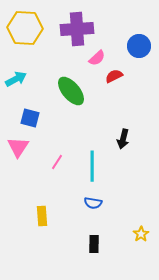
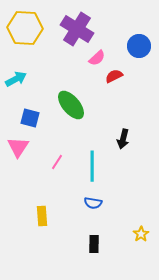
purple cross: rotated 36 degrees clockwise
green ellipse: moved 14 px down
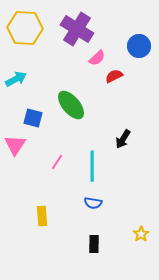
blue square: moved 3 px right
black arrow: rotated 18 degrees clockwise
pink triangle: moved 3 px left, 2 px up
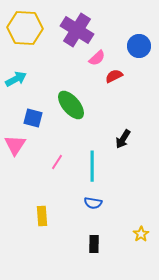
purple cross: moved 1 px down
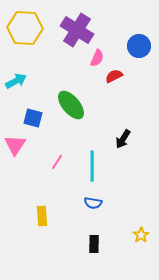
pink semicircle: rotated 24 degrees counterclockwise
cyan arrow: moved 2 px down
yellow star: moved 1 px down
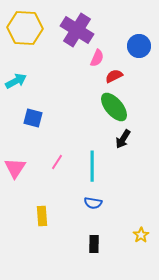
green ellipse: moved 43 px right, 2 px down
pink triangle: moved 23 px down
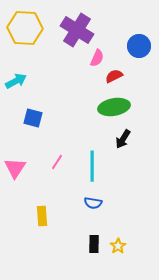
green ellipse: rotated 60 degrees counterclockwise
yellow star: moved 23 px left, 11 px down
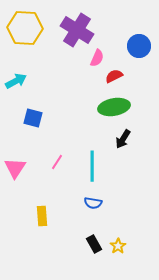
black rectangle: rotated 30 degrees counterclockwise
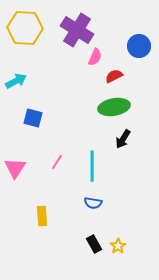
pink semicircle: moved 2 px left, 1 px up
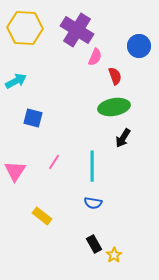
red semicircle: moved 1 px right; rotated 96 degrees clockwise
black arrow: moved 1 px up
pink line: moved 3 px left
pink triangle: moved 3 px down
yellow rectangle: rotated 48 degrees counterclockwise
yellow star: moved 4 px left, 9 px down
